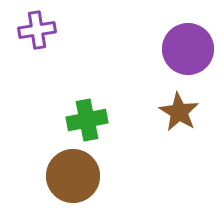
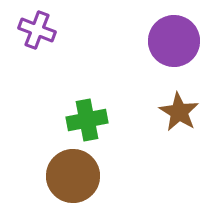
purple cross: rotated 30 degrees clockwise
purple circle: moved 14 px left, 8 px up
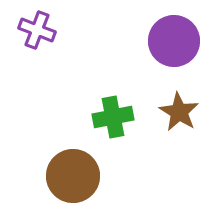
green cross: moved 26 px right, 3 px up
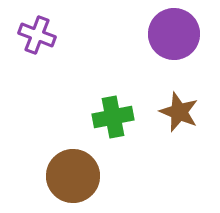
purple cross: moved 5 px down
purple circle: moved 7 px up
brown star: rotated 9 degrees counterclockwise
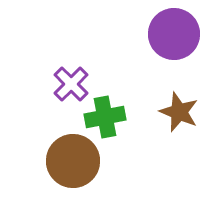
purple cross: moved 34 px right, 49 px down; rotated 24 degrees clockwise
green cross: moved 8 px left
brown circle: moved 15 px up
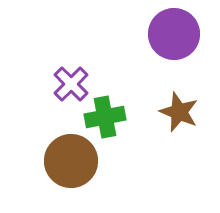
brown circle: moved 2 px left
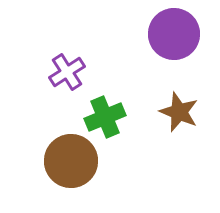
purple cross: moved 4 px left, 12 px up; rotated 12 degrees clockwise
green cross: rotated 12 degrees counterclockwise
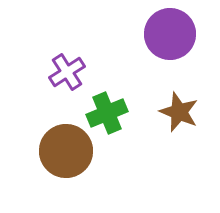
purple circle: moved 4 px left
green cross: moved 2 px right, 4 px up
brown circle: moved 5 px left, 10 px up
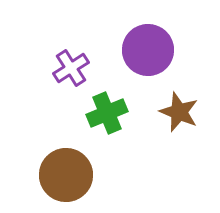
purple circle: moved 22 px left, 16 px down
purple cross: moved 4 px right, 4 px up
brown circle: moved 24 px down
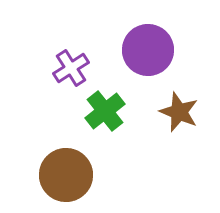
green cross: moved 2 px left, 2 px up; rotated 15 degrees counterclockwise
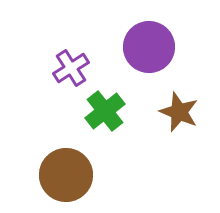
purple circle: moved 1 px right, 3 px up
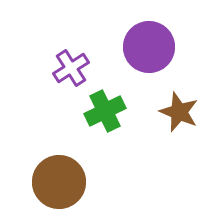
green cross: rotated 12 degrees clockwise
brown circle: moved 7 px left, 7 px down
